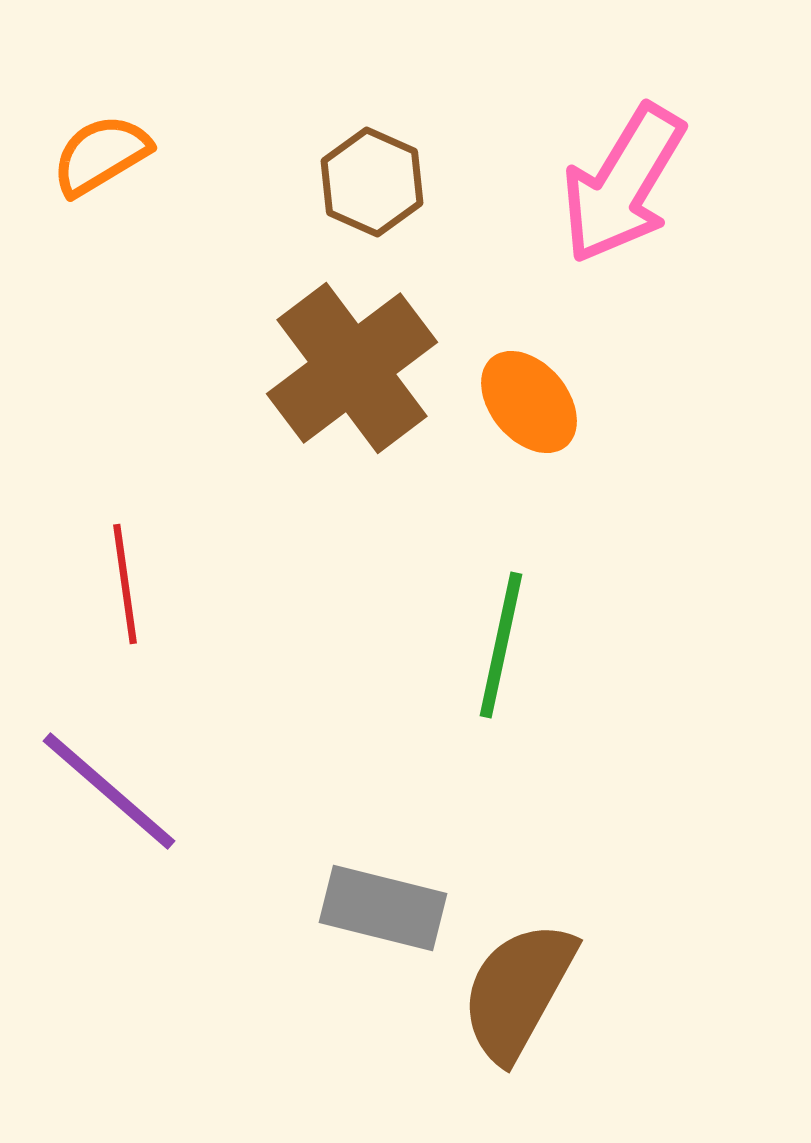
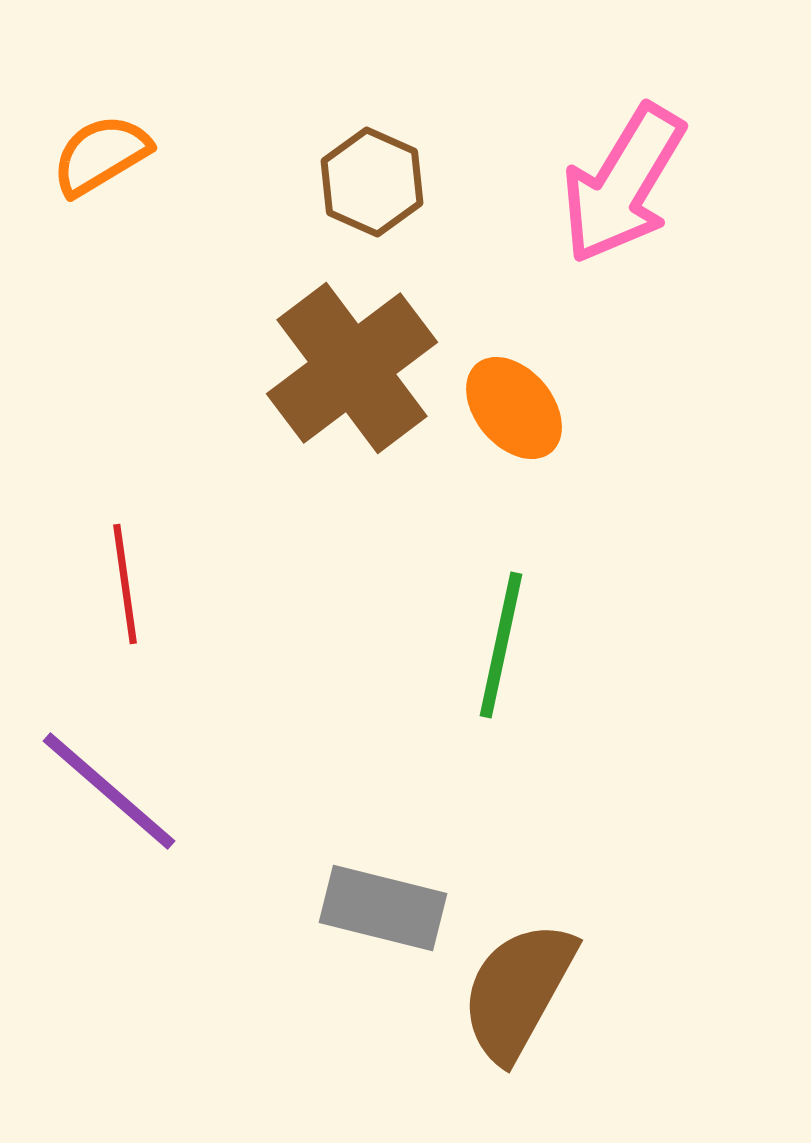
orange ellipse: moved 15 px left, 6 px down
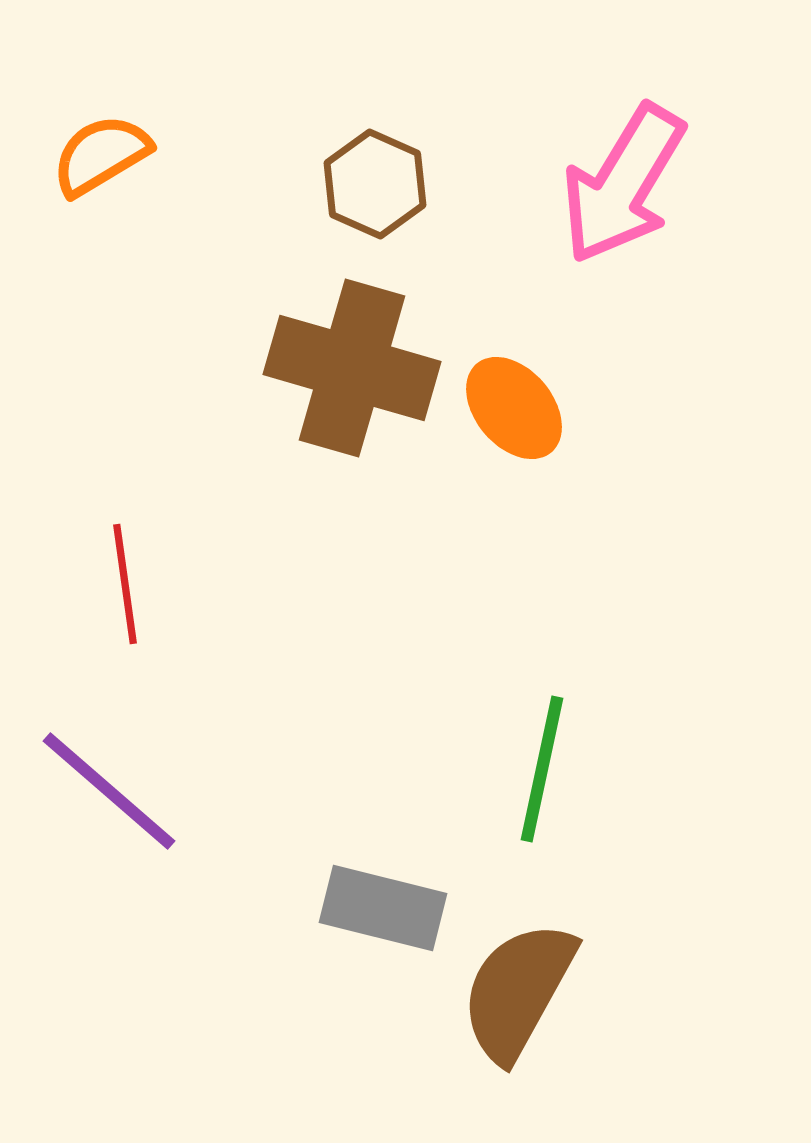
brown hexagon: moved 3 px right, 2 px down
brown cross: rotated 37 degrees counterclockwise
green line: moved 41 px right, 124 px down
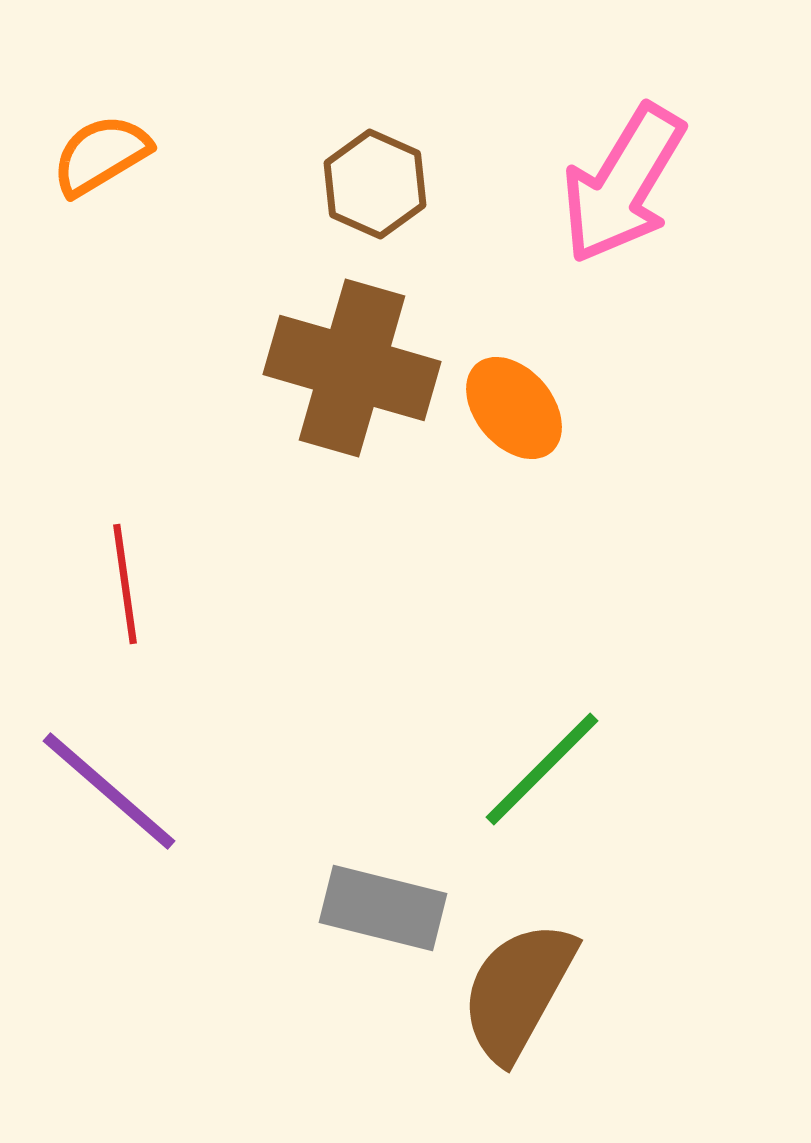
green line: rotated 33 degrees clockwise
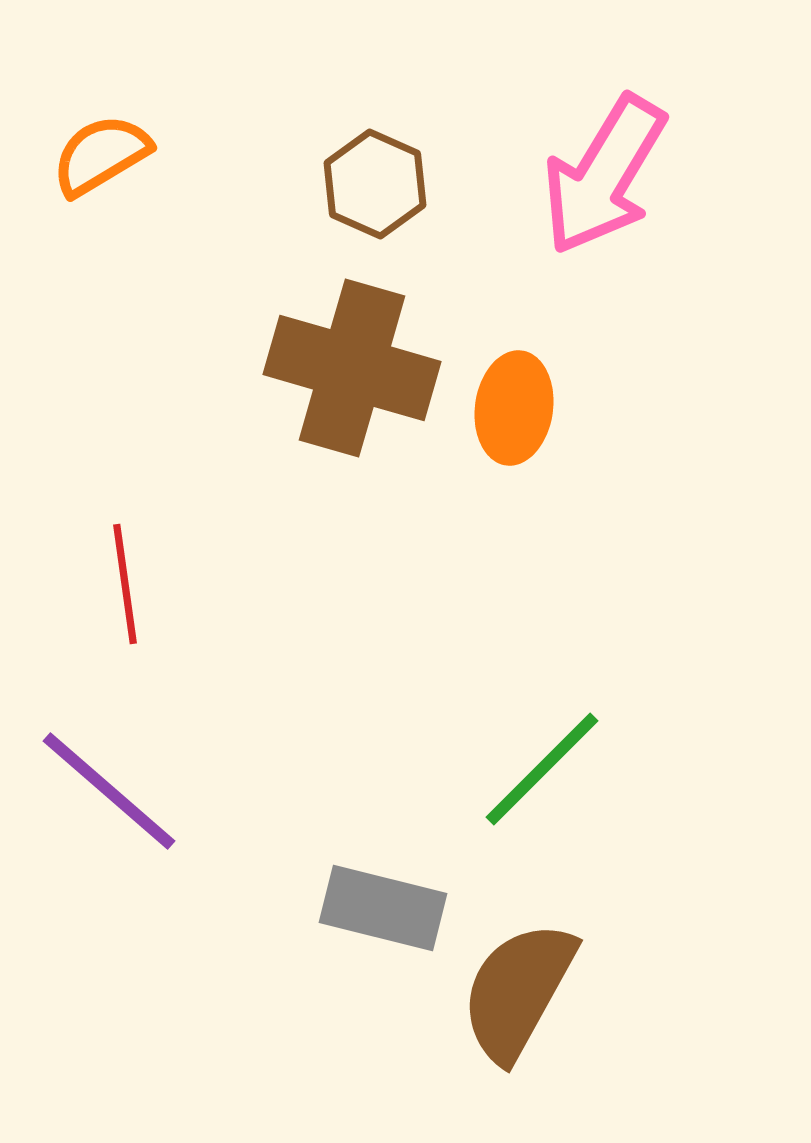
pink arrow: moved 19 px left, 9 px up
orange ellipse: rotated 48 degrees clockwise
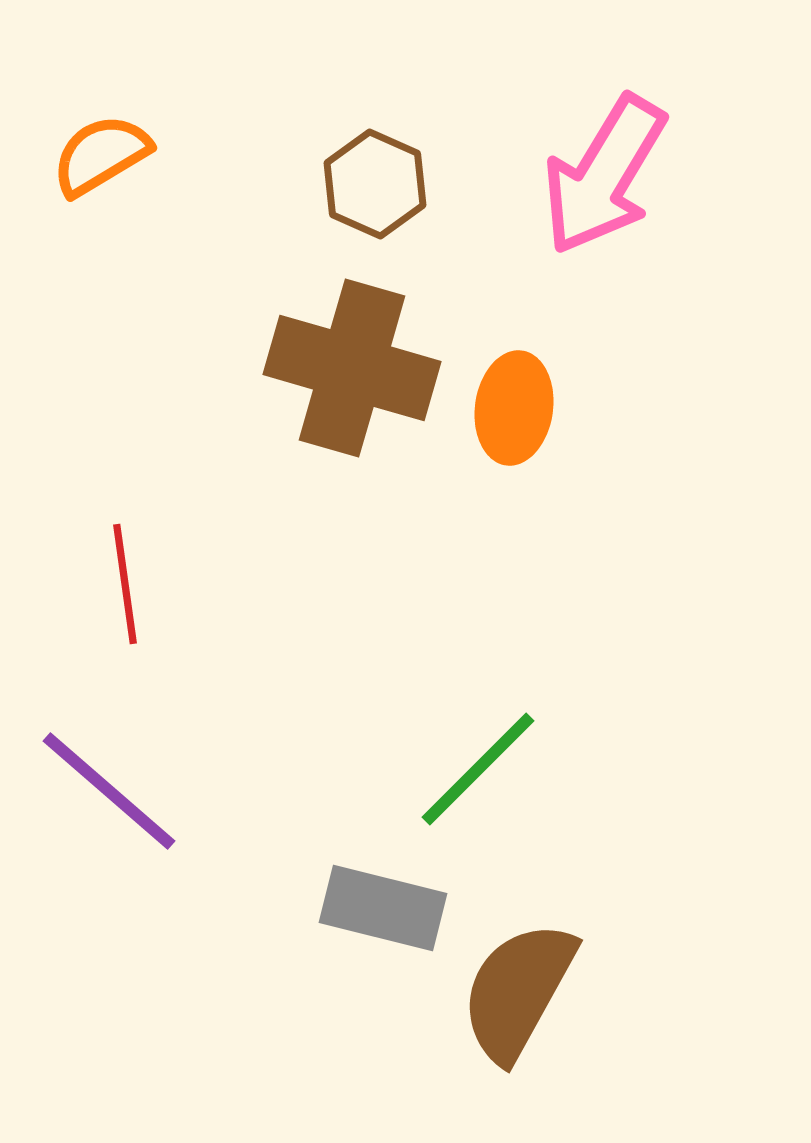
green line: moved 64 px left
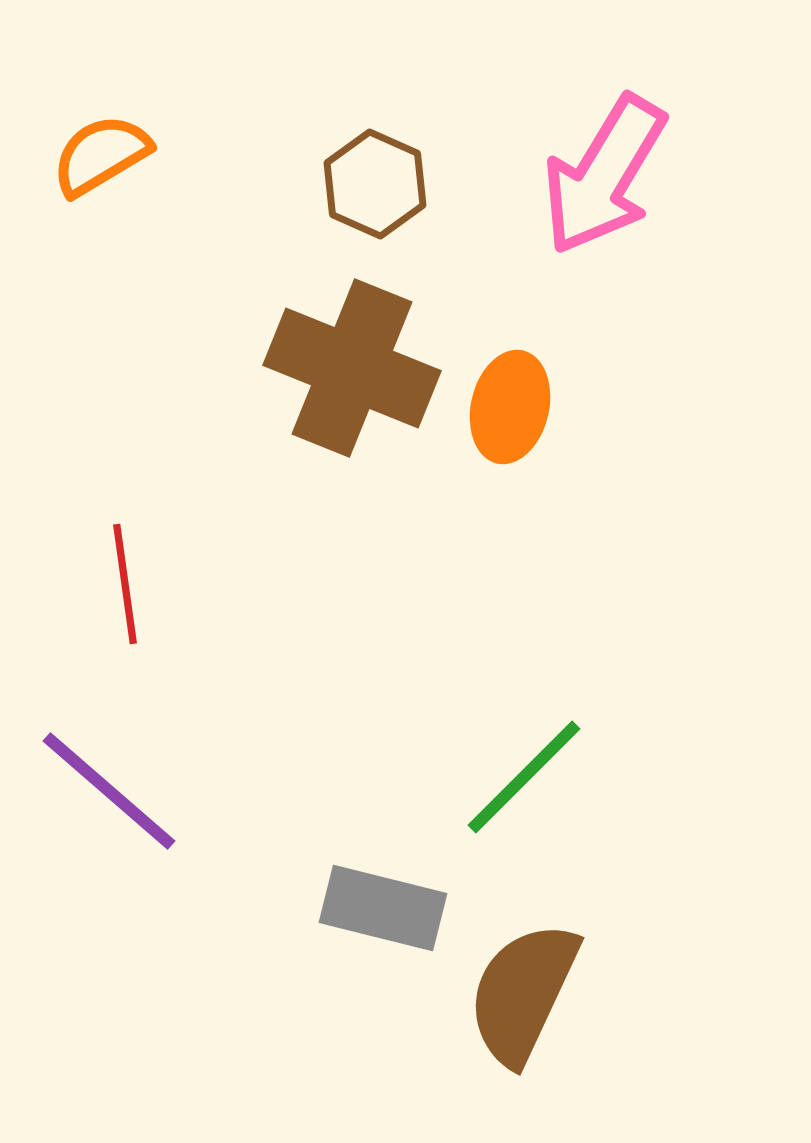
brown cross: rotated 6 degrees clockwise
orange ellipse: moved 4 px left, 1 px up; rotated 5 degrees clockwise
green line: moved 46 px right, 8 px down
brown semicircle: moved 5 px right, 2 px down; rotated 4 degrees counterclockwise
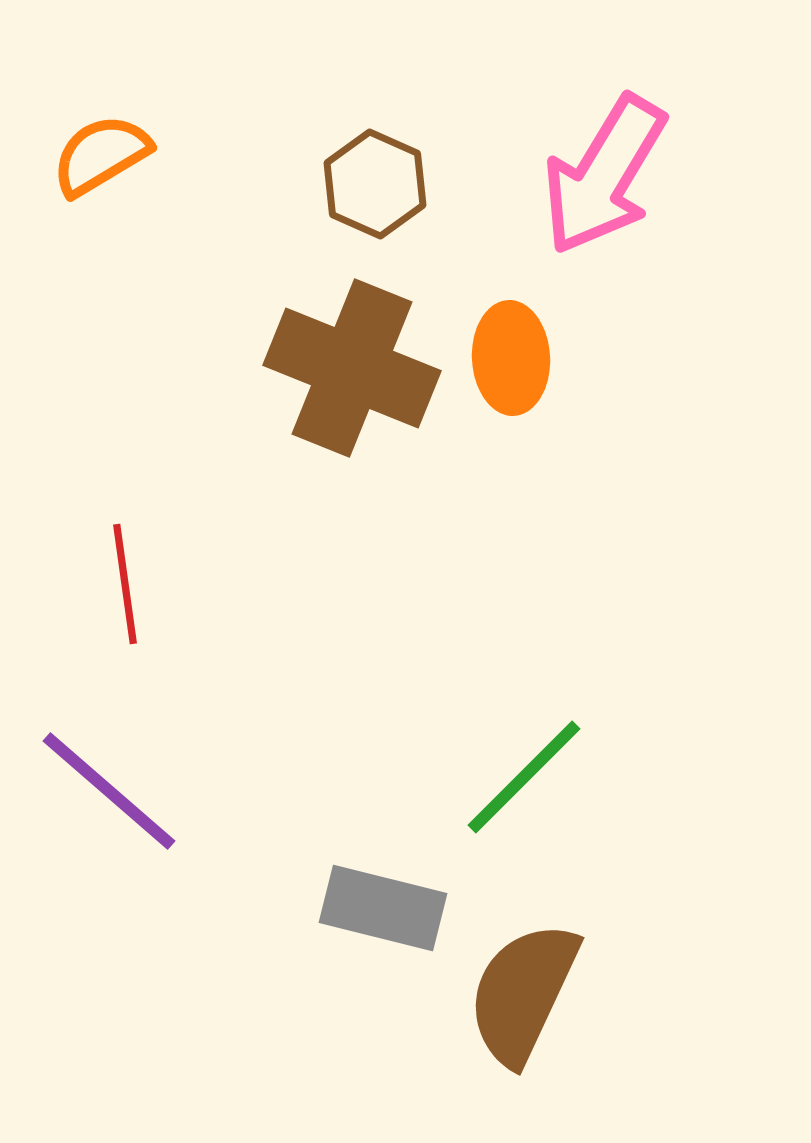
orange ellipse: moved 1 px right, 49 px up; rotated 16 degrees counterclockwise
